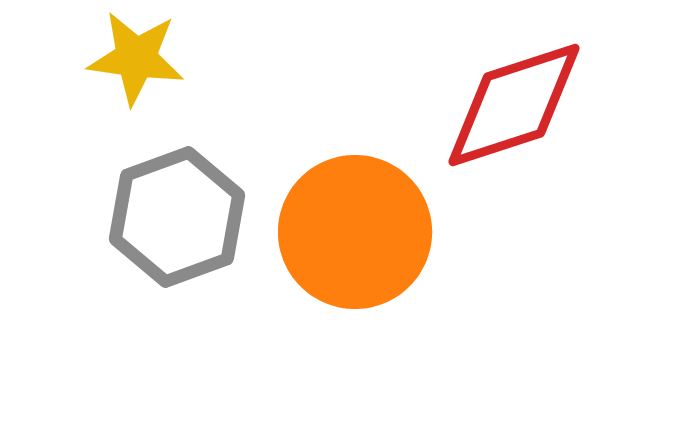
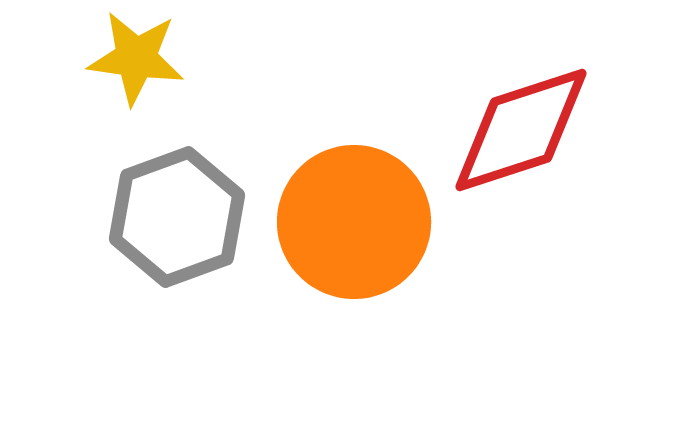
red diamond: moved 7 px right, 25 px down
orange circle: moved 1 px left, 10 px up
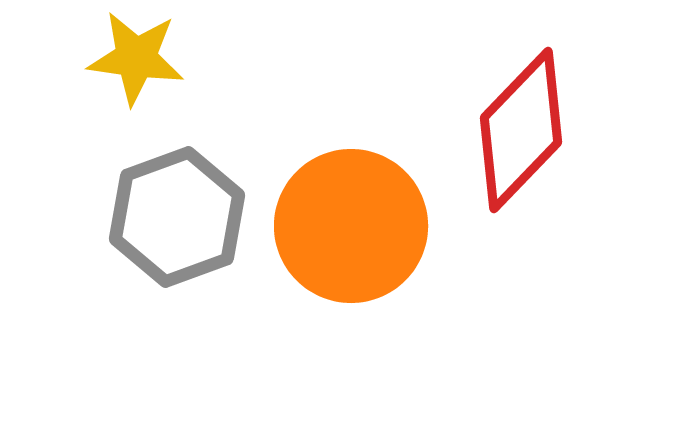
red diamond: rotated 28 degrees counterclockwise
orange circle: moved 3 px left, 4 px down
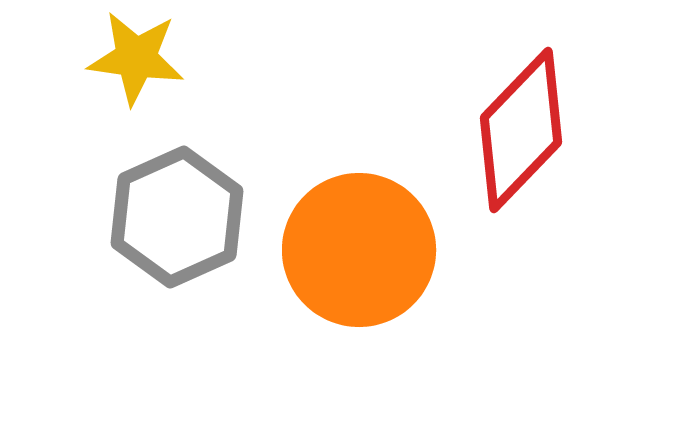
gray hexagon: rotated 4 degrees counterclockwise
orange circle: moved 8 px right, 24 px down
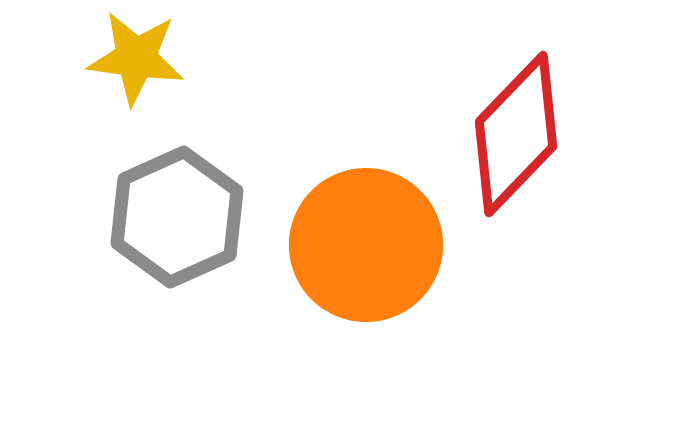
red diamond: moved 5 px left, 4 px down
orange circle: moved 7 px right, 5 px up
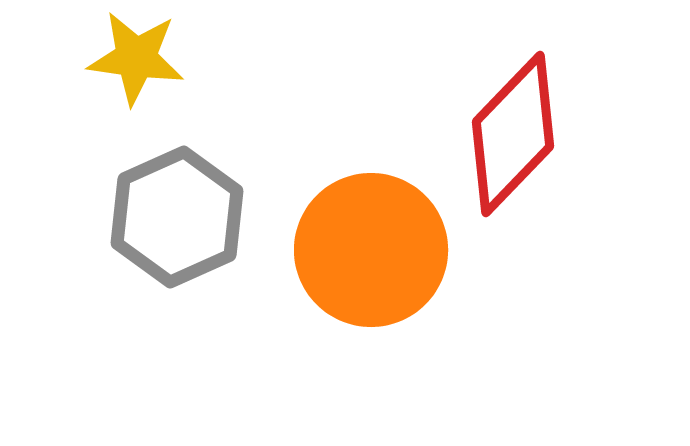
red diamond: moved 3 px left
orange circle: moved 5 px right, 5 px down
